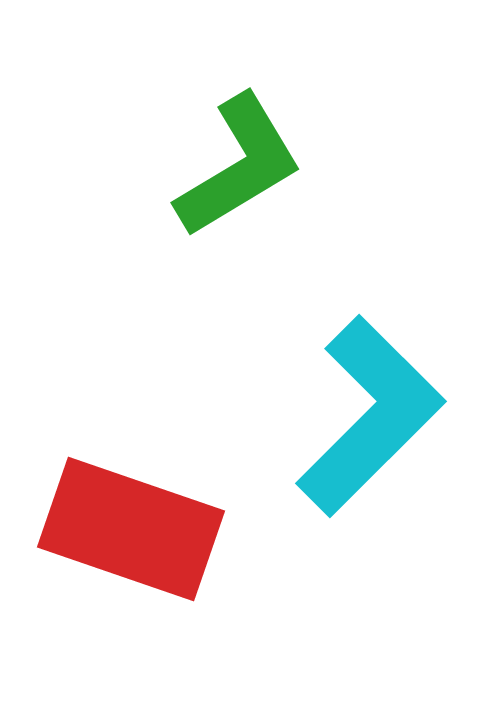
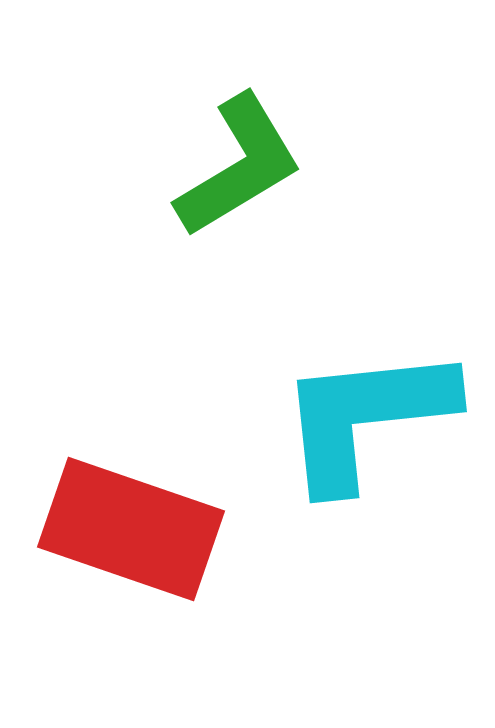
cyan L-shape: moved 4 px left, 1 px down; rotated 141 degrees counterclockwise
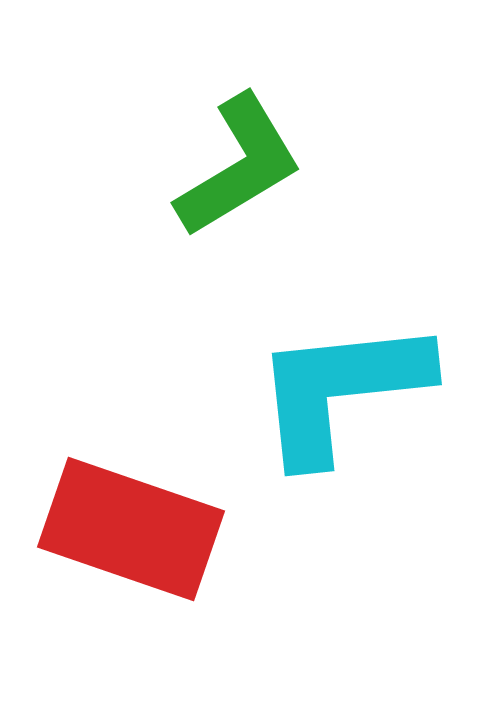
cyan L-shape: moved 25 px left, 27 px up
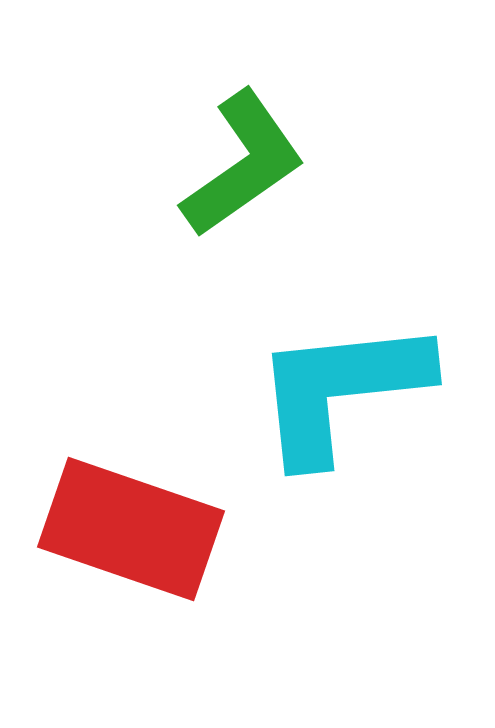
green L-shape: moved 4 px right, 2 px up; rotated 4 degrees counterclockwise
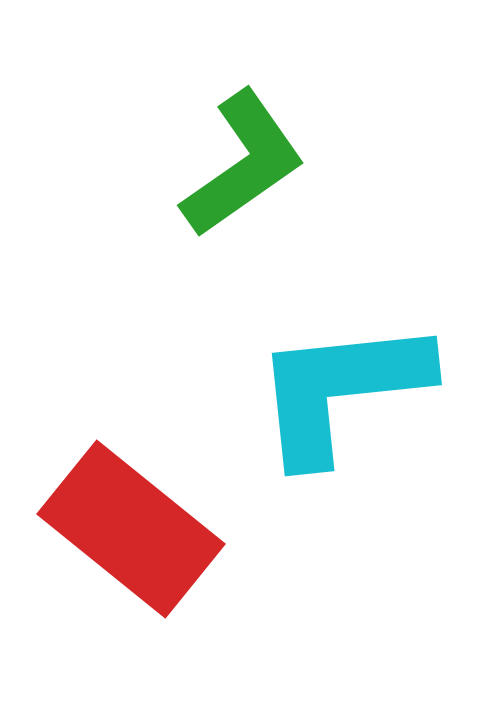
red rectangle: rotated 20 degrees clockwise
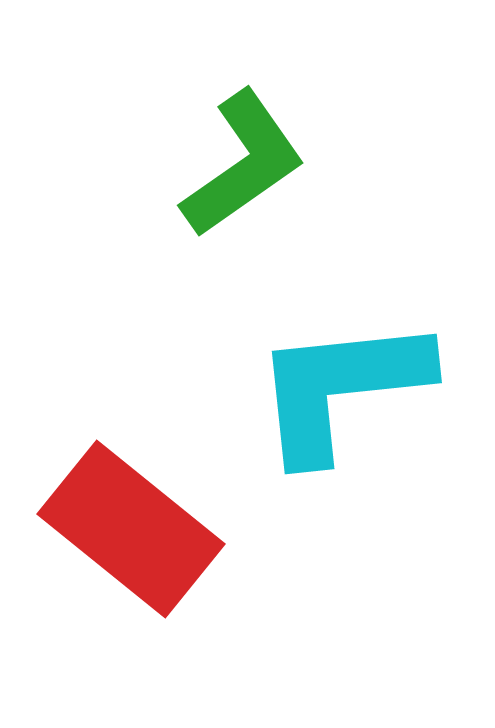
cyan L-shape: moved 2 px up
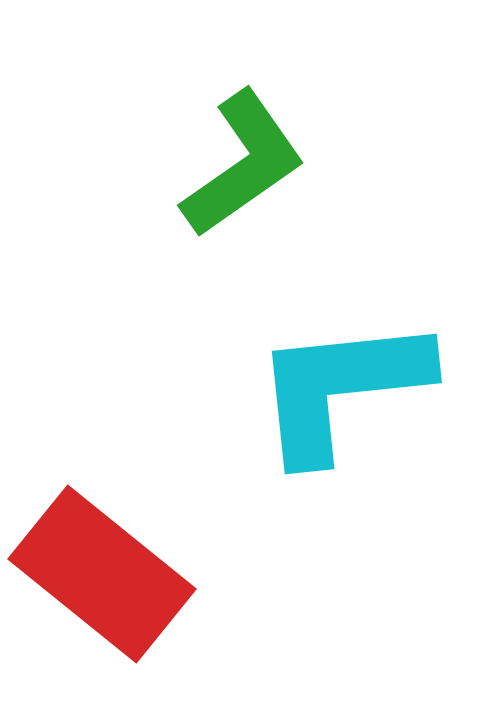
red rectangle: moved 29 px left, 45 px down
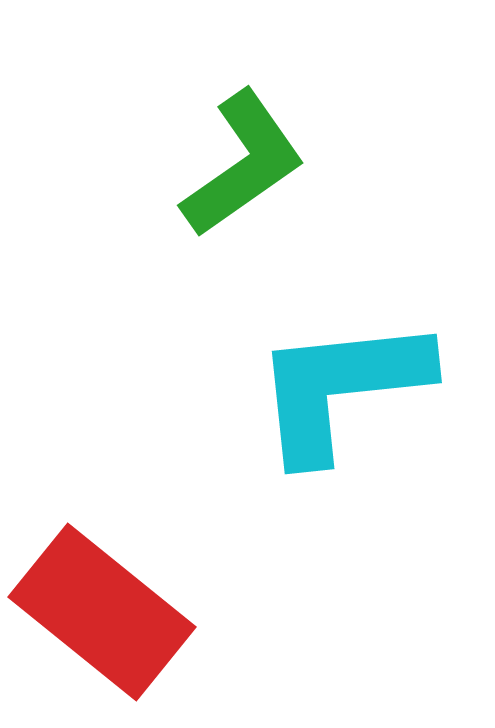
red rectangle: moved 38 px down
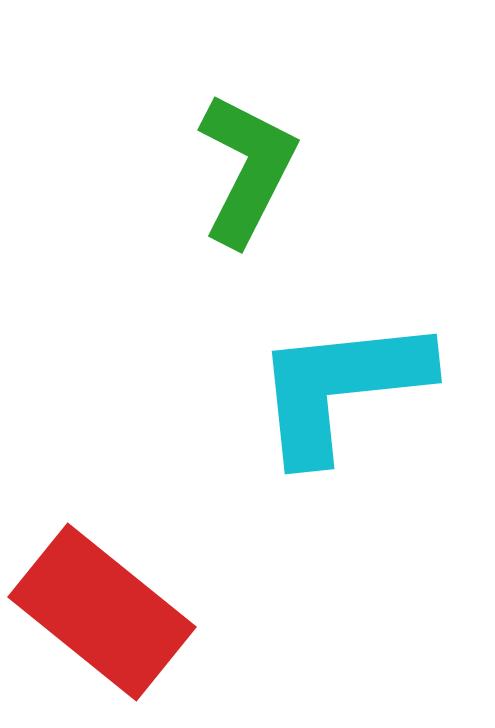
green L-shape: moved 4 px right, 5 px down; rotated 28 degrees counterclockwise
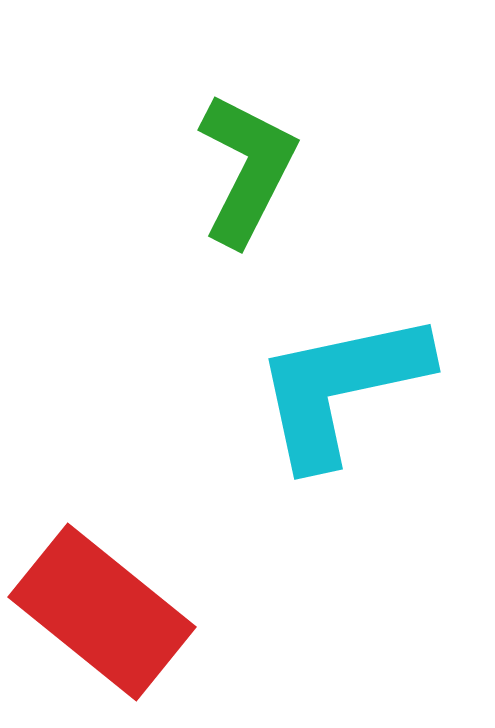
cyan L-shape: rotated 6 degrees counterclockwise
